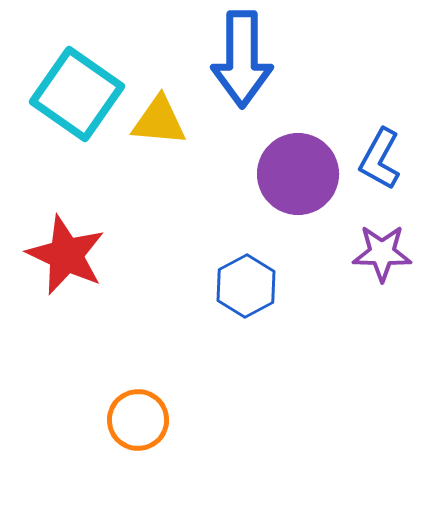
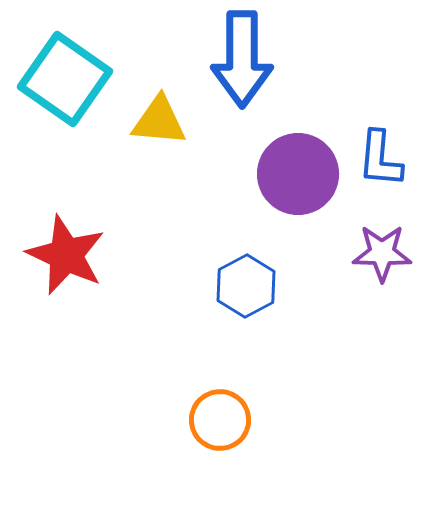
cyan square: moved 12 px left, 15 px up
blue L-shape: rotated 24 degrees counterclockwise
orange circle: moved 82 px right
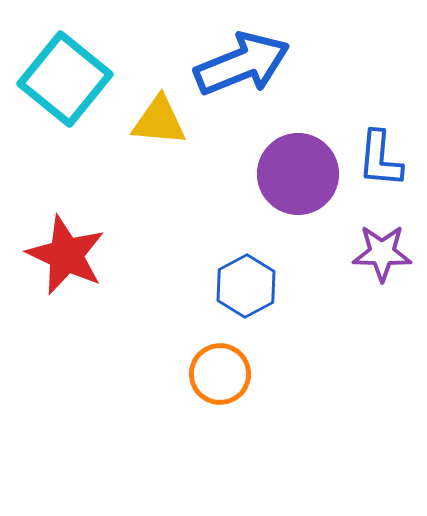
blue arrow: moved 5 px down; rotated 112 degrees counterclockwise
cyan square: rotated 4 degrees clockwise
orange circle: moved 46 px up
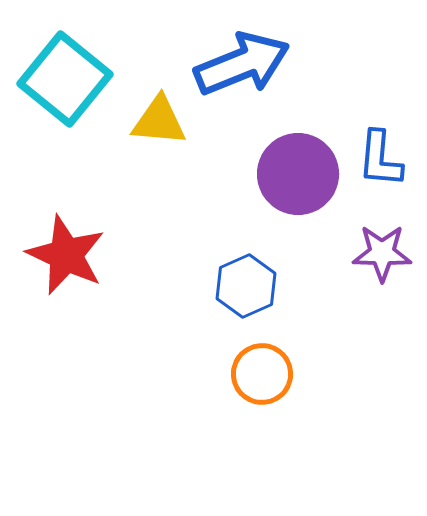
blue hexagon: rotated 4 degrees clockwise
orange circle: moved 42 px right
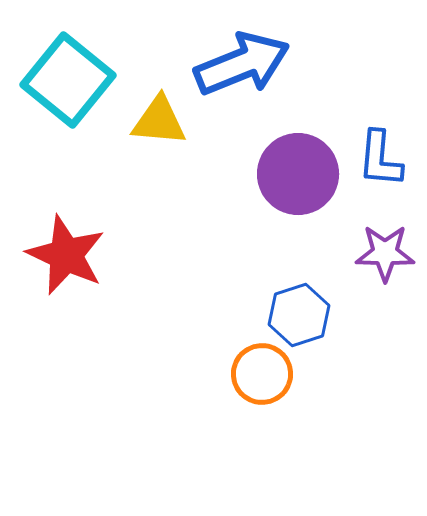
cyan square: moved 3 px right, 1 px down
purple star: moved 3 px right
blue hexagon: moved 53 px right, 29 px down; rotated 6 degrees clockwise
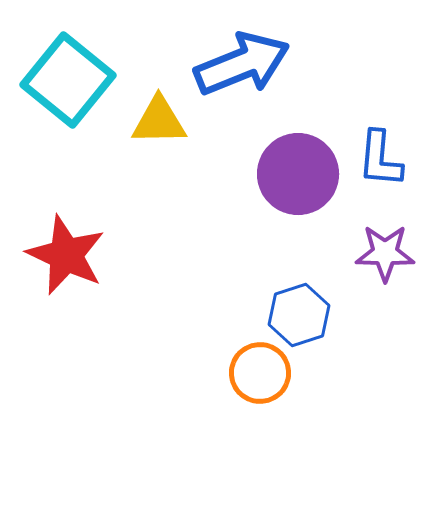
yellow triangle: rotated 6 degrees counterclockwise
orange circle: moved 2 px left, 1 px up
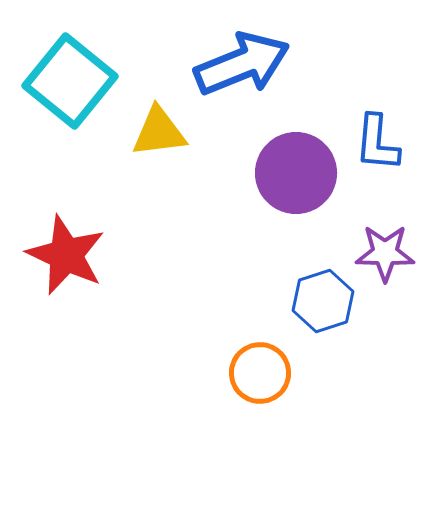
cyan square: moved 2 px right, 1 px down
yellow triangle: moved 11 px down; rotated 6 degrees counterclockwise
blue L-shape: moved 3 px left, 16 px up
purple circle: moved 2 px left, 1 px up
blue hexagon: moved 24 px right, 14 px up
